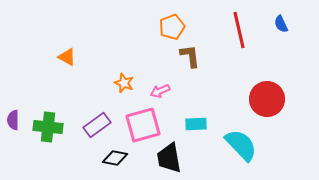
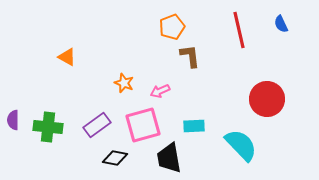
cyan rectangle: moved 2 px left, 2 px down
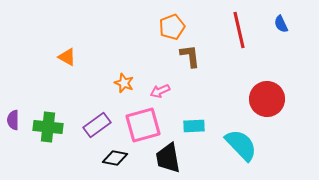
black trapezoid: moved 1 px left
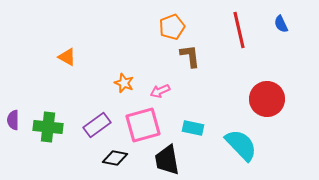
cyan rectangle: moved 1 px left, 2 px down; rotated 15 degrees clockwise
black trapezoid: moved 1 px left, 2 px down
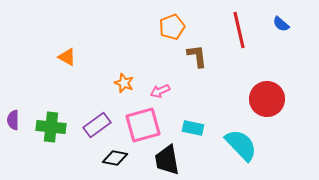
blue semicircle: rotated 24 degrees counterclockwise
brown L-shape: moved 7 px right
green cross: moved 3 px right
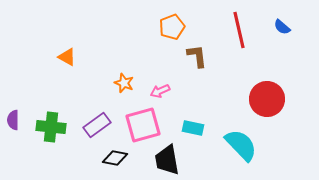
blue semicircle: moved 1 px right, 3 px down
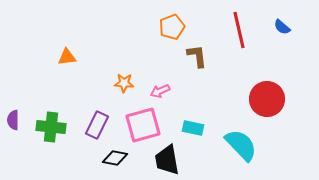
orange triangle: rotated 36 degrees counterclockwise
orange star: rotated 18 degrees counterclockwise
purple rectangle: rotated 28 degrees counterclockwise
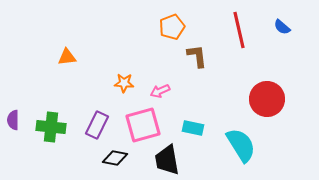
cyan semicircle: rotated 12 degrees clockwise
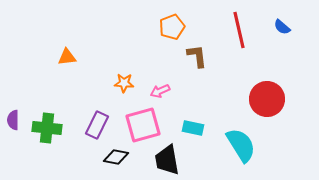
green cross: moved 4 px left, 1 px down
black diamond: moved 1 px right, 1 px up
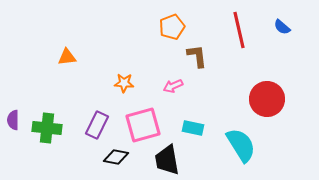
pink arrow: moved 13 px right, 5 px up
